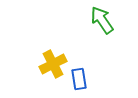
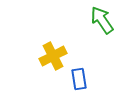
yellow cross: moved 8 px up
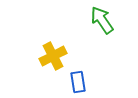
blue rectangle: moved 1 px left, 3 px down
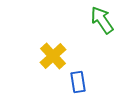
yellow cross: rotated 16 degrees counterclockwise
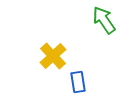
green arrow: moved 2 px right
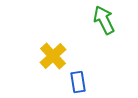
green arrow: rotated 8 degrees clockwise
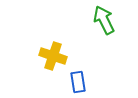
yellow cross: rotated 28 degrees counterclockwise
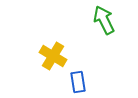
yellow cross: rotated 12 degrees clockwise
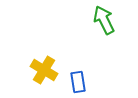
yellow cross: moved 9 px left, 14 px down
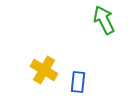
blue rectangle: rotated 15 degrees clockwise
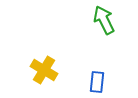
blue rectangle: moved 19 px right
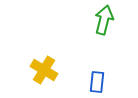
green arrow: rotated 40 degrees clockwise
